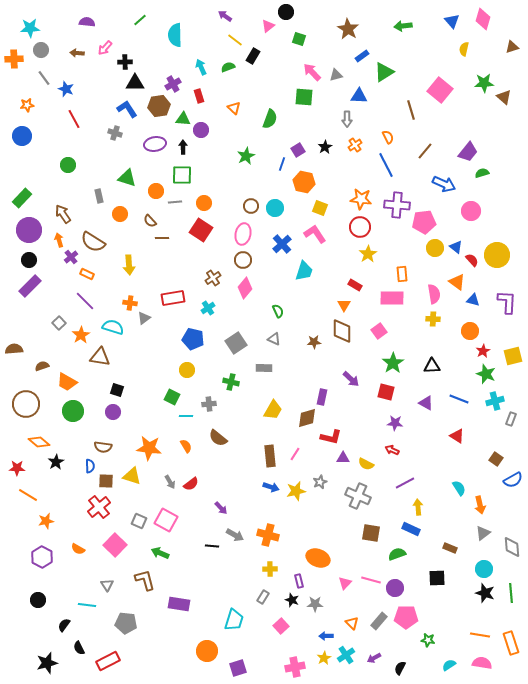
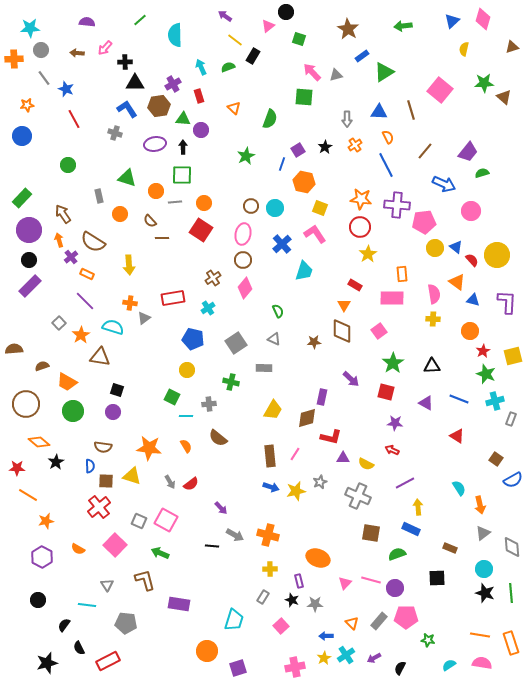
blue triangle at (452, 21): rotated 28 degrees clockwise
blue triangle at (359, 96): moved 20 px right, 16 px down
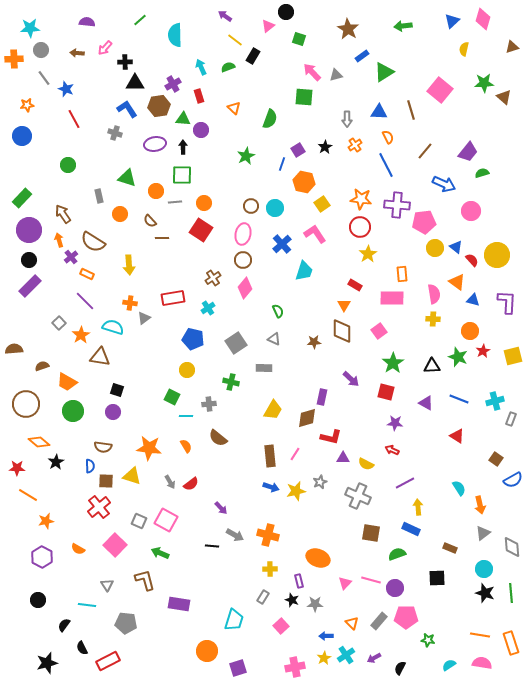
yellow square at (320, 208): moved 2 px right, 4 px up; rotated 35 degrees clockwise
green star at (486, 374): moved 28 px left, 17 px up
black semicircle at (79, 648): moved 3 px right
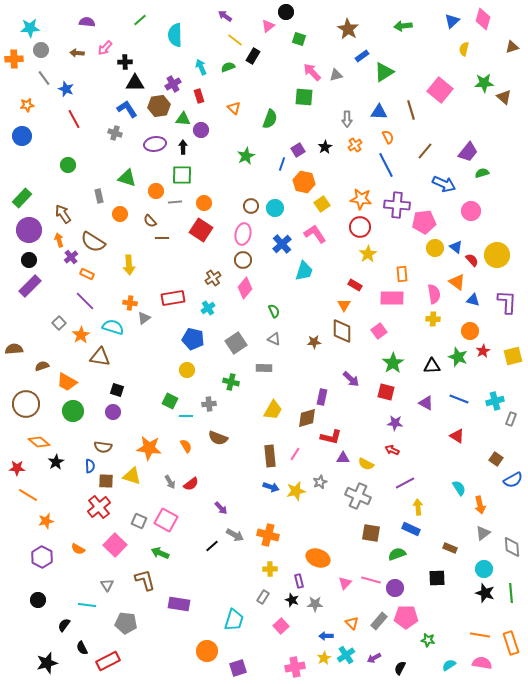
green semicircle at (278, 311): moved 4 px left
green square at (172, 397): moved 2 px left, 4 px down
brown semicircle at (218, 438): rotated 18 degrees counterclockwise
black line at (212, 546): rotated 48 degrees counterclockwise
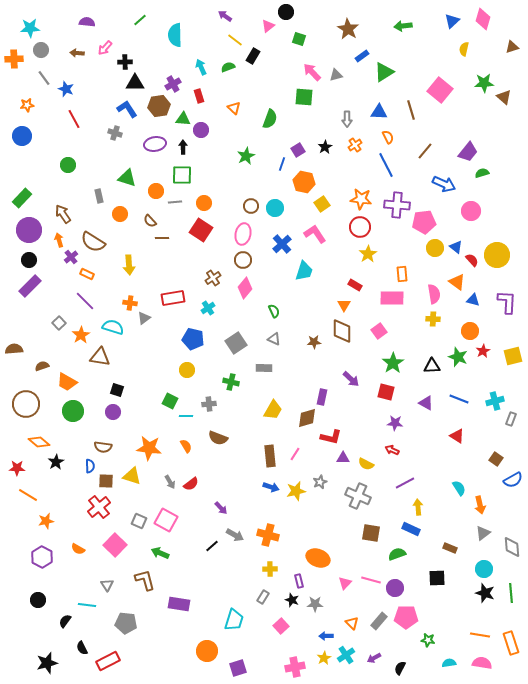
black semicircle at (64, 625): moved 1 px right, 4 px up
cyan semicircle at (449, 665): moved 2 px up; rotated 24 degrees clockwise
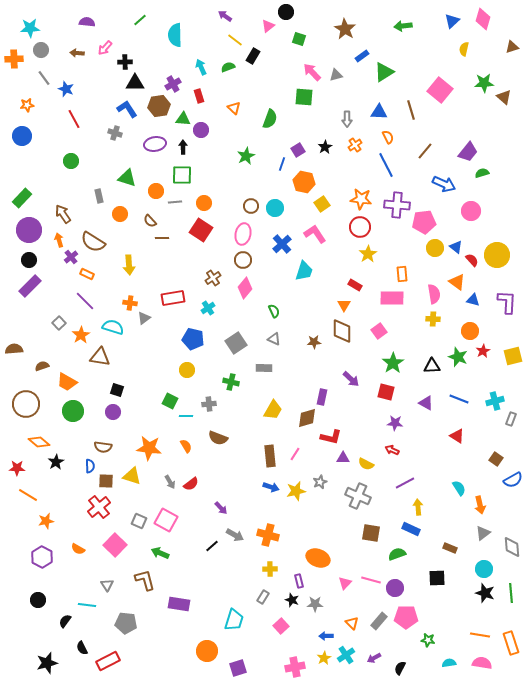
brown star at (348, 29): moved 3 px left
green circle at (68, 165): moved 3 px right, 4 px up
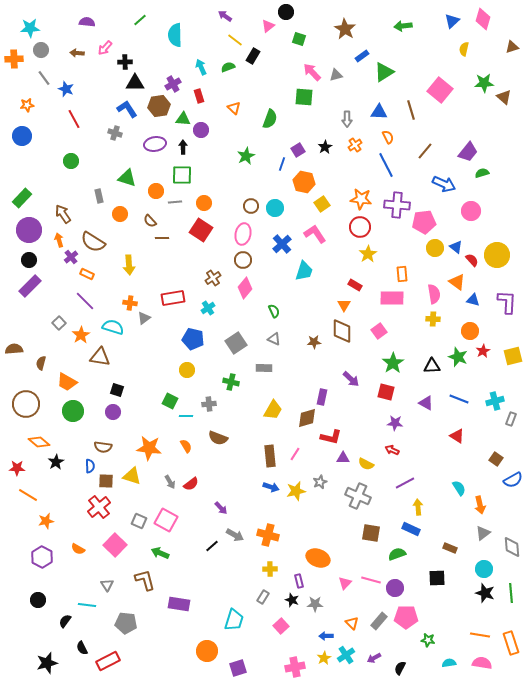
brown semicircle at (42, 366): moved 1 px left, 3 px up; rotated 56 degrees counterclockwise
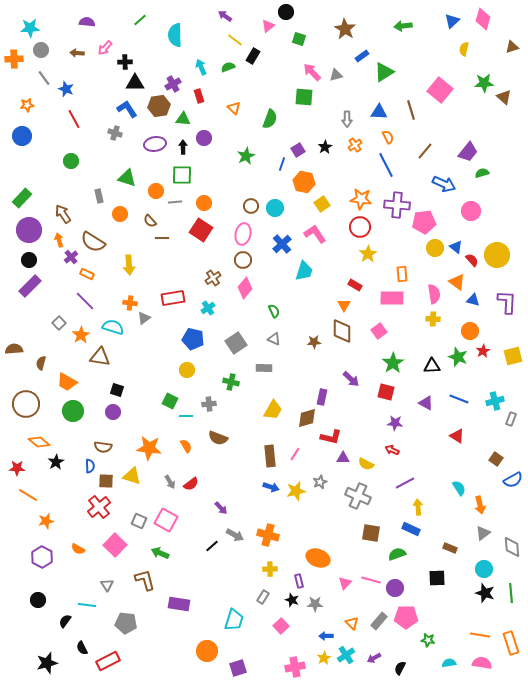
purple circle at (201, 130): moved 3 px right, 8 px down
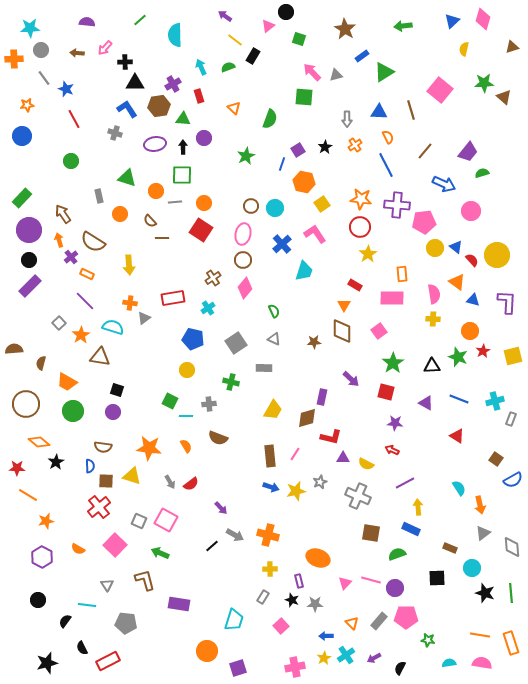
cyan circle at (484, 569): moved 12 px left, 1 px up
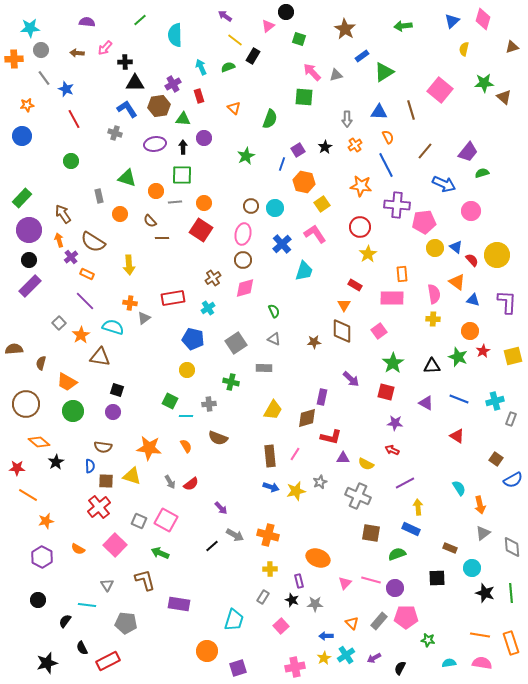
orange star at (361, 199): moved 13 px up
pink diamond at (245, 288): rotated 35 degrees clockwise
